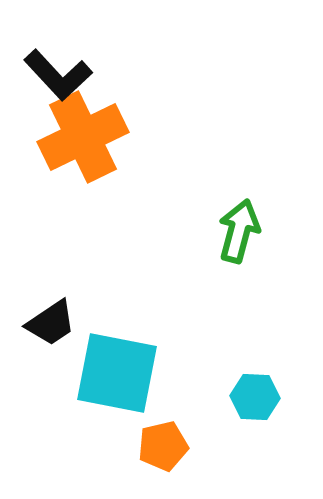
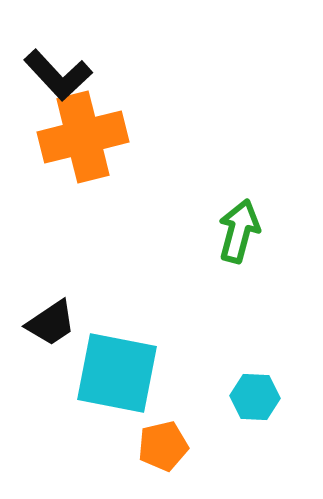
orange cross: rotated 12 degrees clockwise
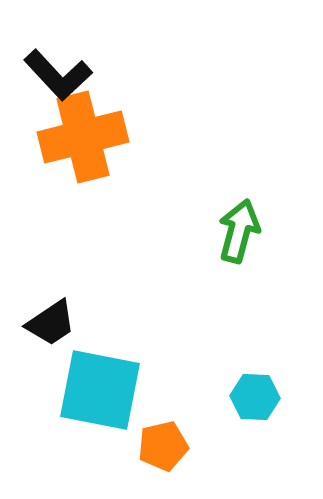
cyan square: moved 17 px left, 17 px down
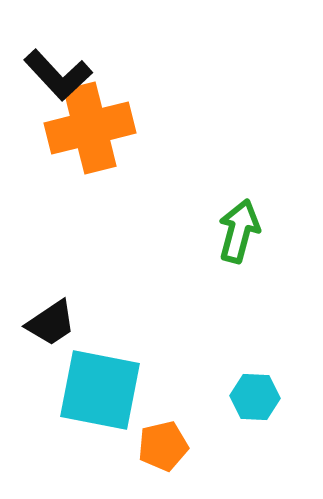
orange cross: moved 7 px right, 9 px up
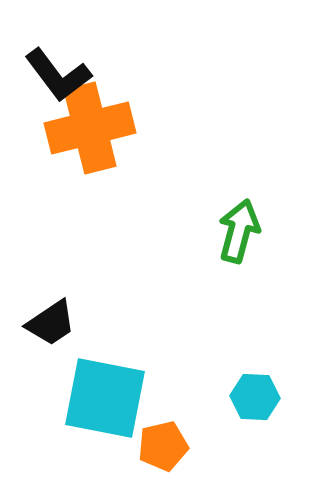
black L-shape: rotated 6 degrees clockwise
cyan square: moved 5 px right, 8 px down
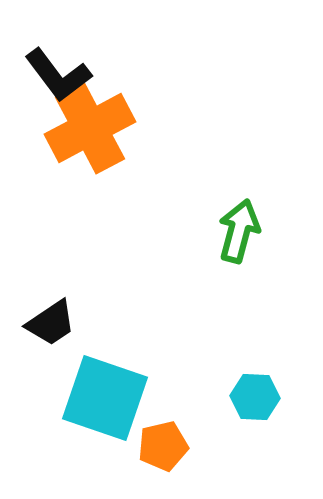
orange cross: rotated 14 degrees counterclockwise
cyan square: rotated 8 degrees clockwise
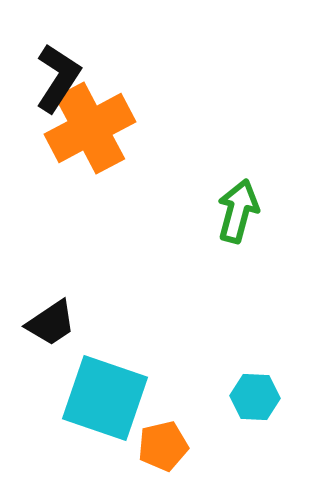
black L-shape: moved 3 px down; rotated 110 degrees counterclockwise
green arrow: moved 1 px left, 20 px up
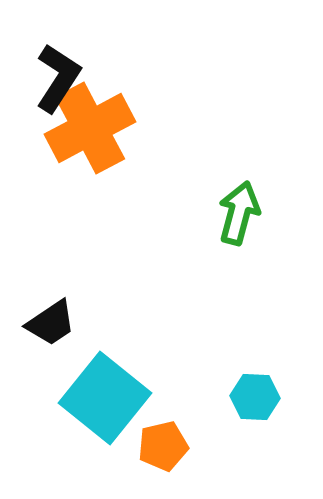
green arrow: moved 1 px right, 2 px down
cyan square: rotated 20 degrees clockwise
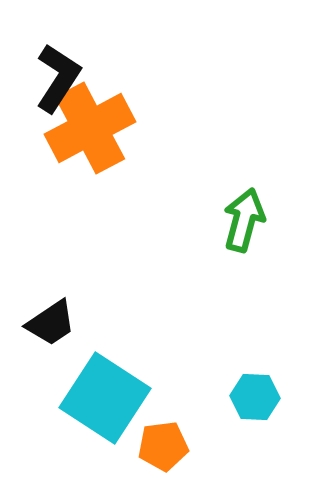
green arrow: moved 5 px right, 7 px down
cyan square: rotated 6 degrees counterclockwise
orange pentagon: rotated 6 degrees clockwise
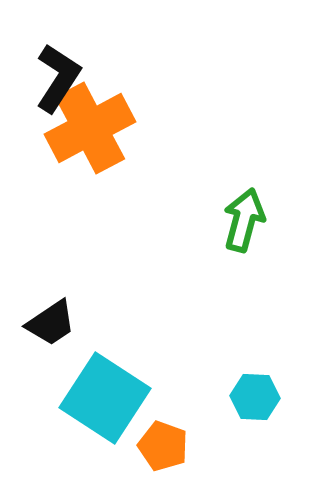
orange pentagon: rotated 27 degrees clockwise
